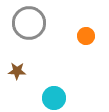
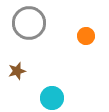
brown star: rotated 18 degrees counterclockwise
cyan circle: moved 2 px left
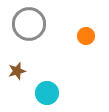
gray circle: moved 1 px down
cyan circle: moved 5 px left, 5 px up
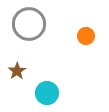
brown star: rotated 18 degrees counterclockwise
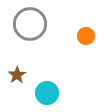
gray circle: moved 1 px right
brown star: moved 4 px down
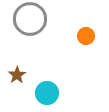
gray circle: moved 5 px up
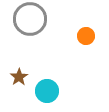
brown star: moved 2 px right, 2 px down
cyan circle: moved 2 px up
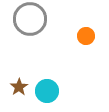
brown star: moved 10 px down
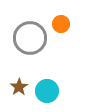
gray circle: moved 19 px down
orange circle: moved 25 px left, 12 px up
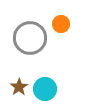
cyan circle: moved 2 px left, 2 px up
